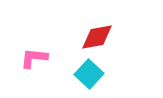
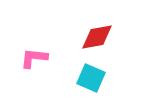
cyan square: moved 2 px right, 4 px down; rotated 20 degrees counterclockwise
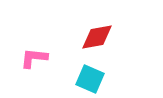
cyan square: moved 1 px left, 1 px down
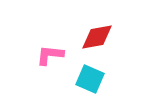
pink L-shape: moved 16 px right, 3 px up
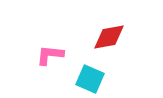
red diamond: moved 12 px right
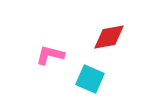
pink L-shape: rotated 8 degrees clockwise
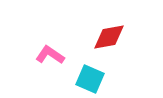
pink L-shape: rotated 20 degrees clockwise
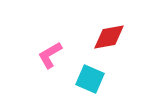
pink L-shape: rotated 64 degrees counterclockwise
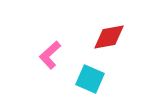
pink L-shape: rotated 12 degrees counterclockwise
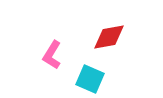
pink L-shape: moved 2 px right; rotated 16 degrees counterclockwise
